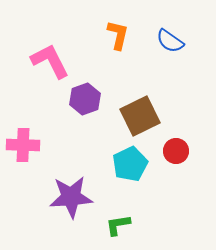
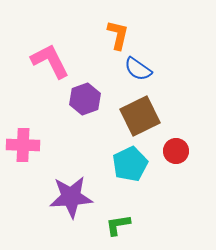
blue semicircle: moved 32 px left, 28 px down
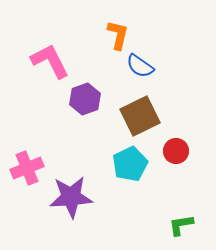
blue semicircle: moved 2 px right, 3 px up
pink cross: moved 4 px right, 23 px down; rotated 24 degrees counterclockwise
green L-shape: moved 63 px right
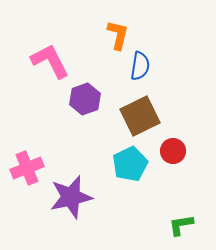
blue semicircle: rotated 116 degrees counterclockwise
red circle: moved 3 px left
purple star: rotated 9 degrees counterclockwise
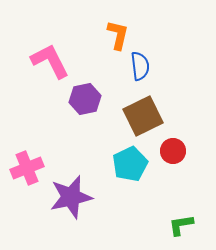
blue semicircle: rotated 16 degrees counterclockwise
purple hexagon: rotated 8 degrees clockwise
brown square: moved 3 px right
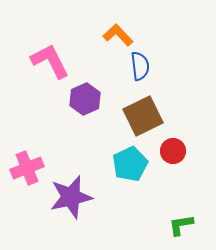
orange L-shape: rotated 56 degrees counterclockwise
purple hexagon: rotated 12 degrees counterclockwise
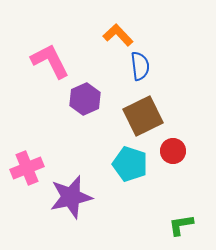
cyan pentagon: rotated 28 degrees counterclockwise
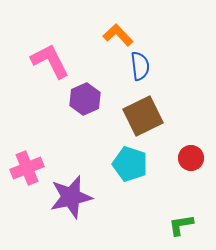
red circle: moved 18 px right, 7 px down
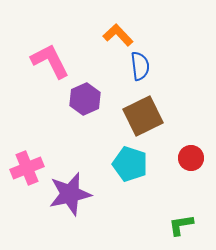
purple star: moved 1 px left, 3 px up
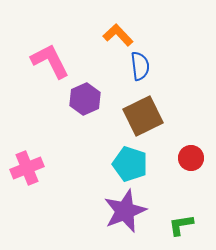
purple star: moved 55 px right, 17 px down; rotated 9 degrees counterclockwise
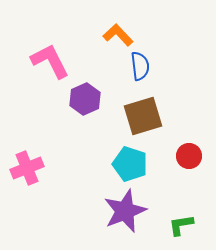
brown square: rotated 9 degrees clockwise
red circle: moved 2 px left, 2 px up
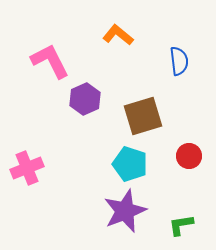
orange L-shape: rotated 8 degrees counterclockwise
blue semicircle: moved 39 px right, 5 px up
